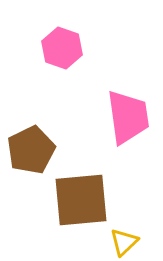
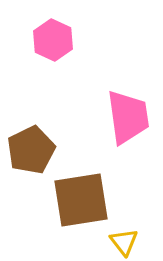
pink hexagon: moved 9 px left, 8 px up; rotated 6 degrees clockwise
brown square: rotated 4 degrees counterclockwise
yellow triangle: rotated 24 degrees counterclockwise
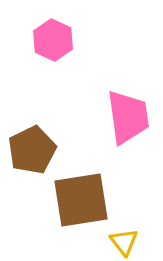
brown pentagon: moved 1 px right
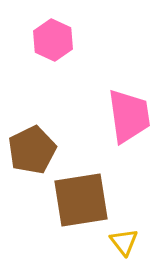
pink trapezoid: moved 1 px right, 1 px up
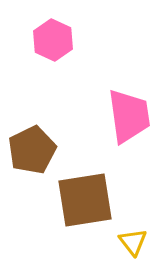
brown square: moved 4 px right
yellow triangle: moved 9 px right
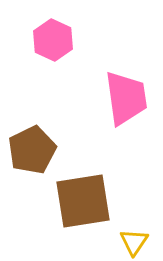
pink trapezoid: moved 3 px left, 18 px up
brown square: moved 2 px left, 1 px down
yellow triangle: moved 1 px right; rotated 12 degrees clockwise
